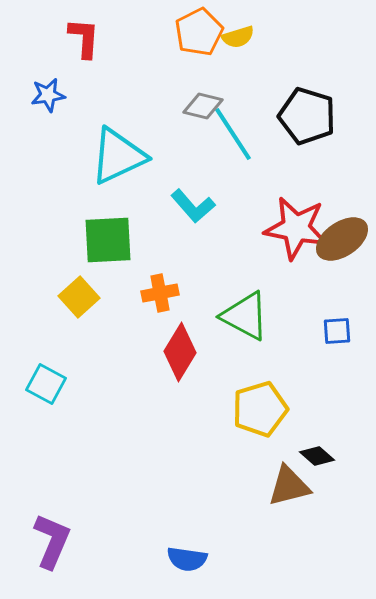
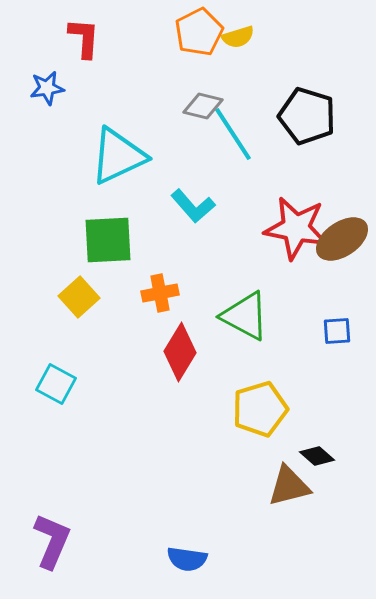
blue star: moved 1 px left, 7 px up
cyan square: moved 10 px right
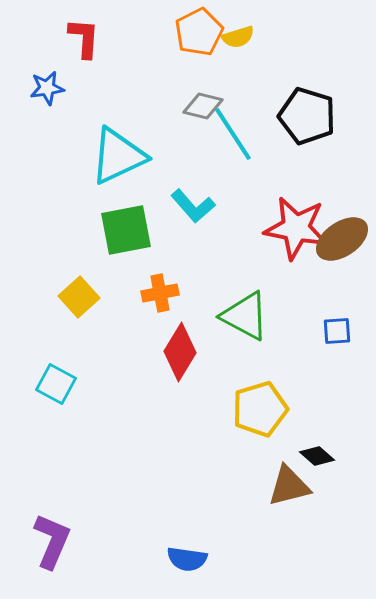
green square: moved 18 px right, 10 px up; rotated 8 degrees counterclockwise
